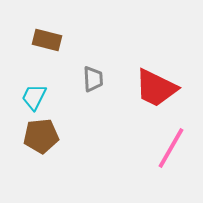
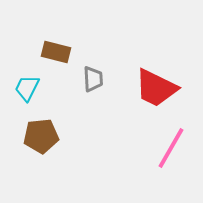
brown rectangle: moved 9 px right, 12 px down
cyan trapezoid: moved 7 px left, 9 px up
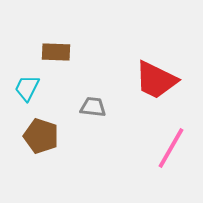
brown rectangle: rotated 12 degrees counterclockwise
gray trapezoid: moved 28 px down; rotated 80 degrees counterclockwise
red trapezoid: moved 8 px up
brown pentagon: rotated 24 degrees clockwise
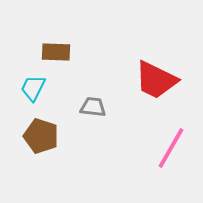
cyan trapezoid: moved 6 px right
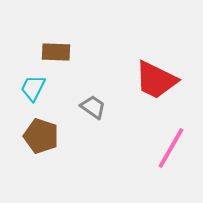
gray trapezoid: rotated 28 degrees clockwise
